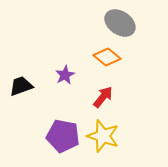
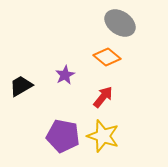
black trapezoid: rotated 10 degrees counterclockwise
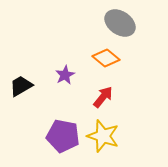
orange diamond: moved 1 px left, 1 px down
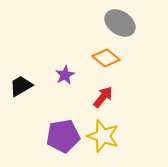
purple pentagon: rotated 20 degrees counterclockwise
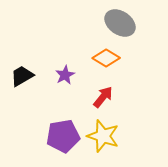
orange diamond: rotated 8 degrees counterclockwise
black trapezoid: moved 1 px right, 10 px up
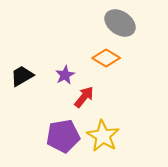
red arrow: moved 19 px left
yellow star: rotated 12 degrees clockwise
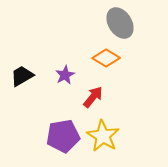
gray ellipse: rotated 24 degrees clockwise
red arrow: moved 9 px right
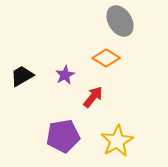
gray ellipse: moved 2 px up
yellow star: moved 14 px right, 5 px down; rotated 12 degrees clockwise
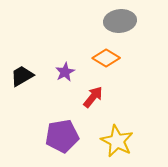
gray ellipse: rotated 64 degrees counterclockwise
purple star: moved 3 px up
purple pentagon: moved 1 px left
yellow star: rotated 16 degrees counterclockwise
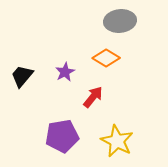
black trapezoid: rotated 20 degrees counterclockwise
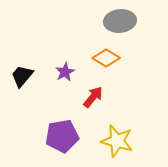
yellow star: rotated 12 degrees counterclockwise
